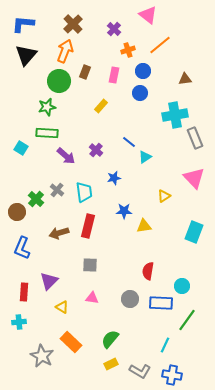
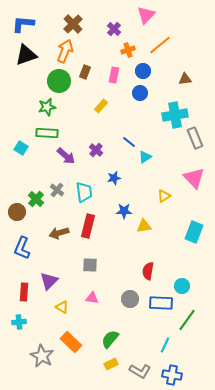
pink triangle at (148, 15): moved 2 px left; rotated 36 degrees clockwise
black triangle at (26, 55): rotated 30 degrees clockwise
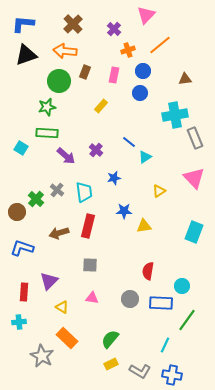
orange arrow at (65, 51): rotated 105 degrees counterclockwise
yellow triangle at (164, 196): moved 5 px left, 5 px up
blue L-shape at (22, 248): rotated 85 degrees clockwise
orange rectangle at (71, 342): moved 4 px left, 4 px up
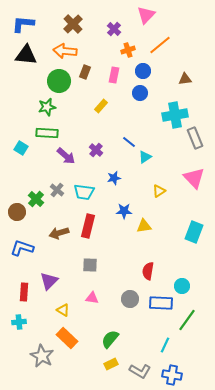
black triangle at (26, 55): rotated 25 degrees clockwise
cyan trapezoid at (84, 192): rotated 105 degrees clockwise
yellow triangle at (62, 307): moved 1 px right, 3 px down
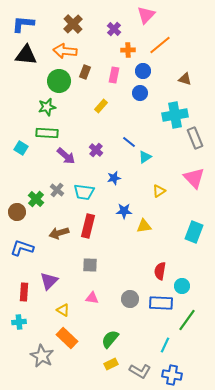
orange cross at (128, 50): rotated 16 degrees clockwise
brown triangle at (185, 79): rotated 24 degrees clockwise
red semicircle at (148, 271): moved 12 px right
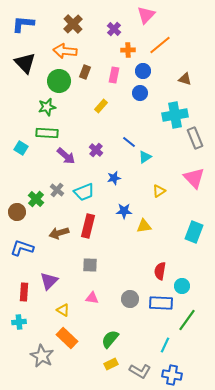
black triangle at (26, 55): moved 1 px left, 8 px down; rotated 40 degrees clockwise
cyan trapezoid at (84, 192): rotated 30 degrees counterclockwise
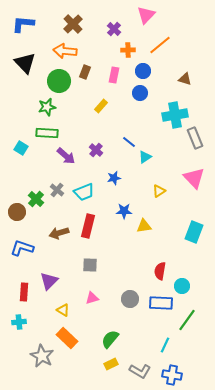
pink triangle at (92, 298): rotated 24 degrees counterclockwise
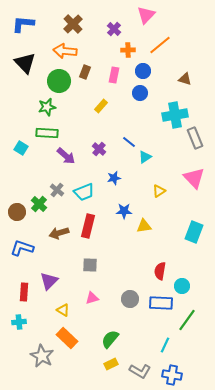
purple cross at (96, 150): moved 3 px right, 1 px up
green cross at (36, 199): moved 3 px right, 5 px down
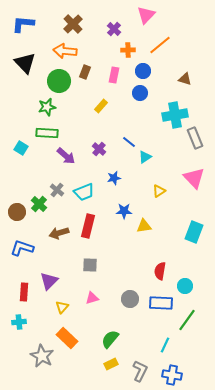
cyan circle at (182, 286): moved 3 px right
yellow triangle at (63, 310): moved 1 px left, 3 px up; rotated 40 degrees clockwise
gray L-shape at (140, 371): rotated 95 degrees counterclockwise
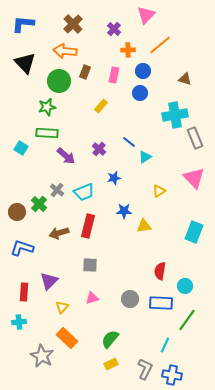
gray L-shape at (140, 371): moved 5 px right, 2 px up
